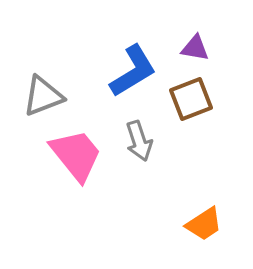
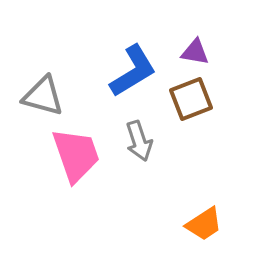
purple triangle: moved 4 px down
gray triangle: rotated 36 degrees clockwise
pink trapezoid: rotated 20 degrees clockwise
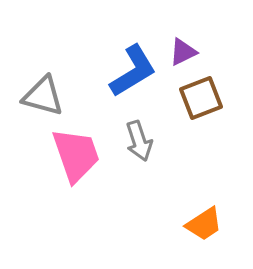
purple triangle: moved 12 px left; rotated 36 degrees counterclockwise
brown square: moved 10 px right, 1 px up
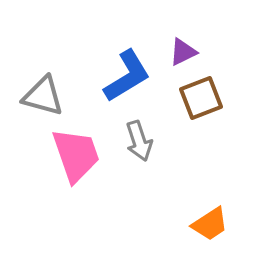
blue L-shape: moved 6 px left, 5 px down
orange trapezoid: moved 6 px right
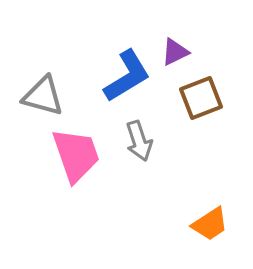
purple triangle: moved 8 px left
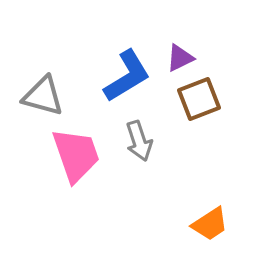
purple triangle: moved 5 px right, 6 px down
brown square: moved 2 px left, 1 px down
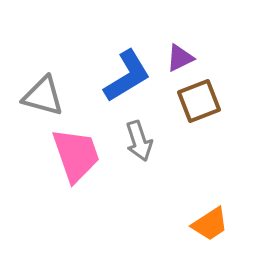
brown square: moved 2 px down
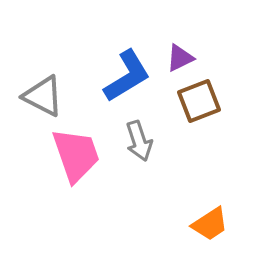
gray triangle: rotated 12 degrees clockwise
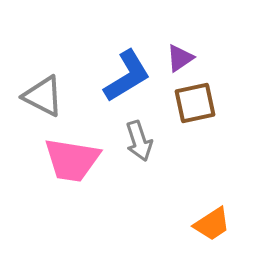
purple triangle: rotated 8 degrees counterclockwise
brown square: moved 4 px left, 2 px down; rotated 9 degrees clockwise
pink trapezoid: moved 4 px left, 5 px down; rotated 118 degrees clockwise
orange trapezoid: moved 2 px right
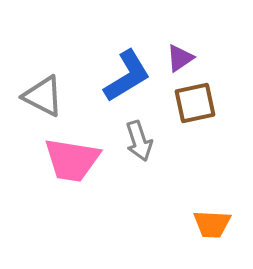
orange trapezoid: rotated 36 degrees clockwise
